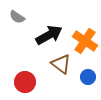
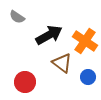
brown triangle: moved 1 px right, 1 px up
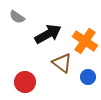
black arrow: moved 1 px left, 1 px up
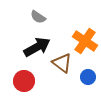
gray semicircle: moved 21 px right
black arrow: moved 11 px left, 13 px down
red circle: moved 1 px left, 1 px up
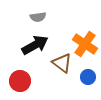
gray semicircle: rotated 42 degrees counterclockwise
orange cross: moved 3 px down
black arrow: moved 2 px left, 2 px up
red circle: moved 4 px left
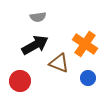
brown triangle: moved 3 px left; rotated 15 degrees counterclockwise
blue circle: moved 1 px down
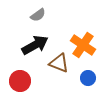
gray semicircle: moved 2 px up; rotated 28 degrees counterclockwise
orange cross: moved 2 px left, 1 px down
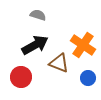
gray semicircle: rotated 126 degrees counterclockwise
red circle: moved 1 px right, 4 px up
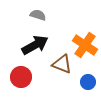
orange cross: moved 2 px right
brown triangle: moved 3 px right, 1 px down
blue circle: moved 4 px down
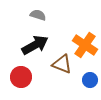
blue circle: moved 2 px right, 2 px up
